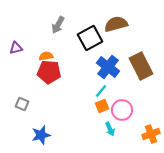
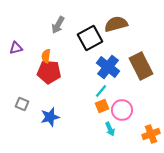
orange semicircle: rotated 72 degrees counterclockwise
blue star: moved 9 px right, 18 px up
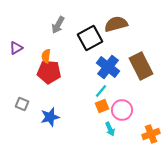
purple triangle: rotated 16 degrees counterclockwise
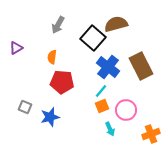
black square: moved 3 px right; rotated 20 degrees counterclockwise
orange semicircle: moved 6 px right, 1 px down
red pentagon: moved 13 px right, 10 px down
gray square: moved 3 px right, 3 px down
pink circle: moved 4 px right
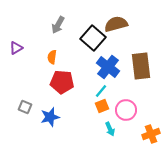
brown rectangle: rotated 20 degrees clockwise
